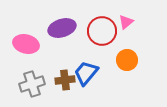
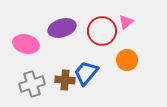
brown cross: rotated 12 degrees clockwise
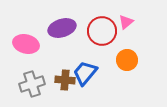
blue trapezoid: moved 1 px left
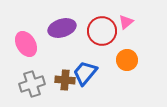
pink ellipse: rotated 45 degrees clockwise
